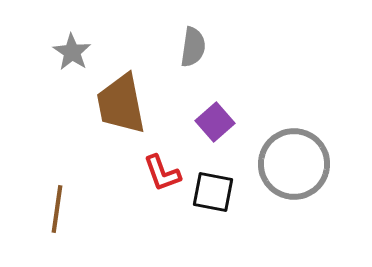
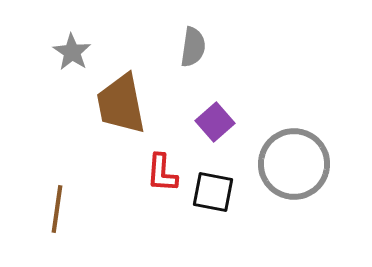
red L-shape: rotated 24 degrees clockwise
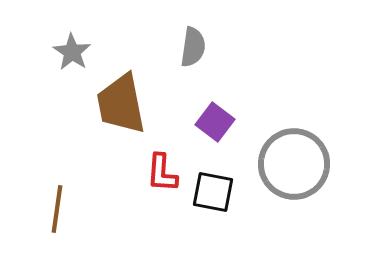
purple square: rotated 12 degrees counterclockwise
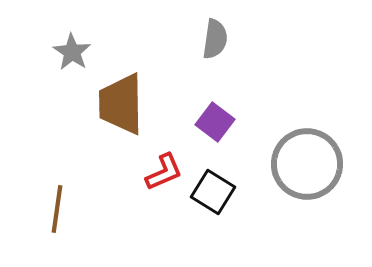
gray semicircle: moved 22 px right, 8 px up
brown trapezoid: rotated 10 degrees clockwise
gray circle: moved 13 px right
red L-shape: moved 2 px right, 1 px up; rotated 117 degrees counterclockwise
black square: rotated 21 degrees clockwise
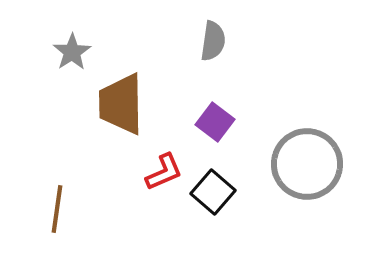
gray semicircle: moved 2 px left, 2 px down
gray star: rotated 6 degrees clockwise
black square: rotated 9 degrees clockwise
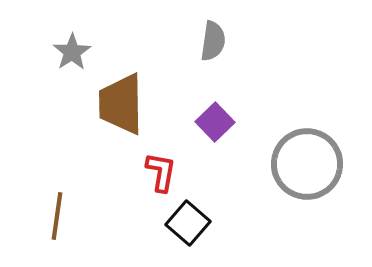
purple square: rotated 9 degrees clockwise
red L-shape: moved 3 px left; rotated 57 degrees counterclockwise
black square: moved 25 px left, 31 px down
brown line: moved 7 px down
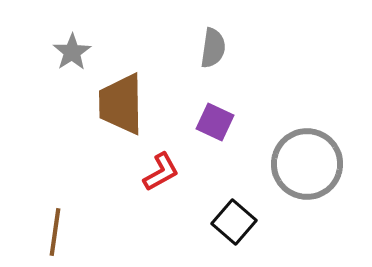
gray semicircle: moved 7 px down
purple square: rotated 21 degrees counterclockwise
red L-shape: rotated 51 degrees clockwise
brown line: moved 2 px left, 16 px down
black square: moved 46 px right, 1 px up
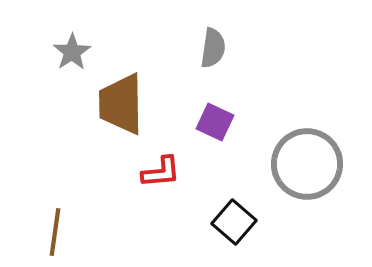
red L-shape: rotated 24 degrees clockwise
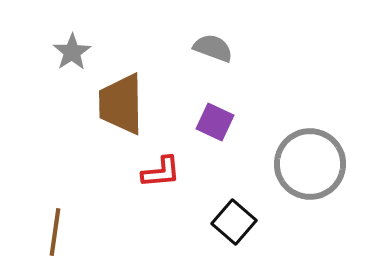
gray semicircle: rotated 78 degrees counterclockwise
gray circle: moved 3 px right
